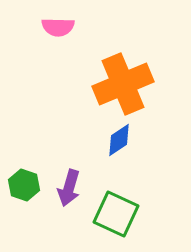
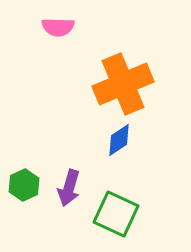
green hexagon: rotated 16 degrees clockwise
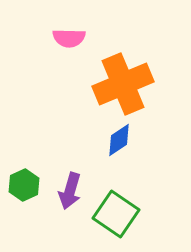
pink semicircle: moved 11 px right, 11 px down
purple arrow: moved 1 px right, 3 px down
green square: rotated 9 degrees clockwise
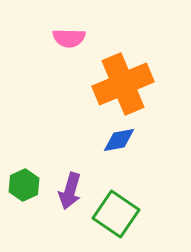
blue diamond: rotated 24 degrees clockwise
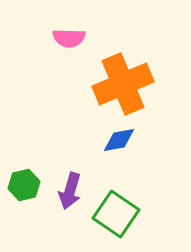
green hexagon: rotated 12 degrees clockwise
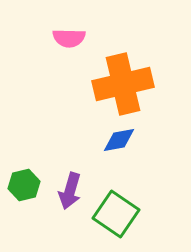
orange cross: rotated 10 degrees clockwise
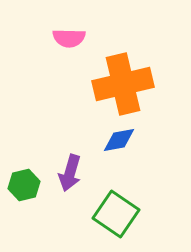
purple arrow: moved 18 px up
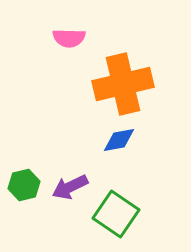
purple arrow: moved 14 px down; rotated 48 degrees clockwise
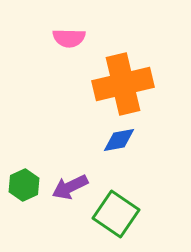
green hexagon: rotated 12 degrees counterclockwise
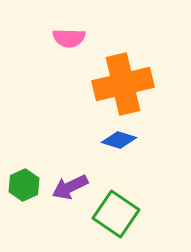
blue diamond: rotated 28 degrees clockwise
